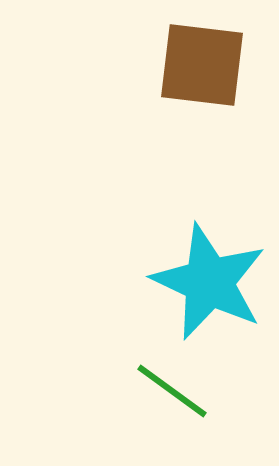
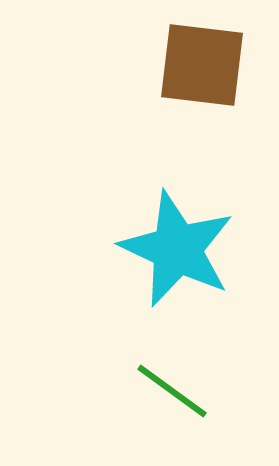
cyan star: moved 32 px left, 33 px up
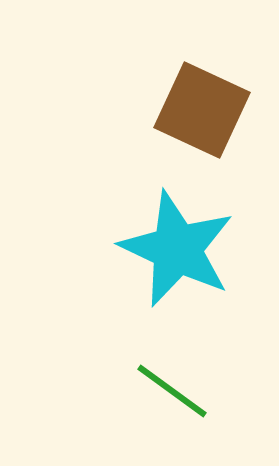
brown square: moved 45 px down; rotated 18 degrees clockwise
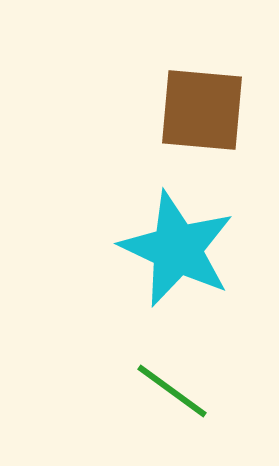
brown square: rotated 20 degrees counterclockwise
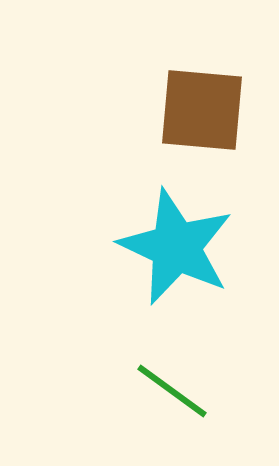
cyan star: moved 1 px left, 2 px up
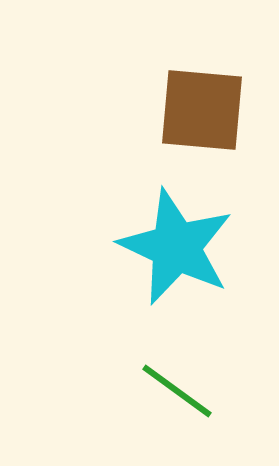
green line: moved 5 px right
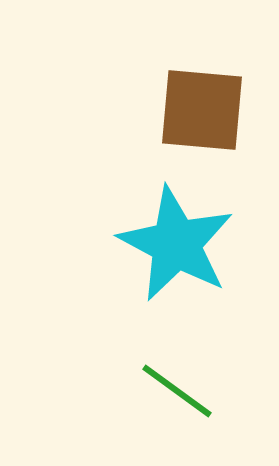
cyan star: moved 3 px up; rotated 3 degrees clockwise
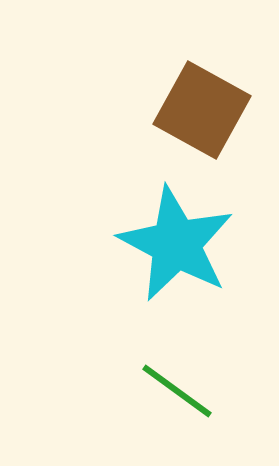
brown square: rotated 24 degrees clockwise
